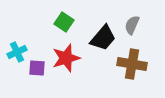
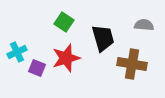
gray semicircle: moved 12 px right; rotated 72 degrees clockwise
black trapezoid: rotated 56 degrees counterclockwise
purple square: rotated 18 degrees clockwise
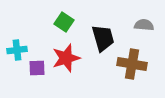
cyan cross: moved 2 px up; rotated 18 degrees clockwise
purple square: rotated 24 degrees counterclockwise
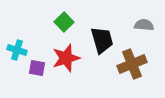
green square: rotated 12 degrees clockwise
black trapezoid: moved 1 px left, 2 px down
cyan cross: rotated 24 degrees clockwise
brown cross: rotated 32 degrees counterclockwise
purple square: rotated 12 degrees clockwise
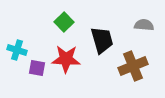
red star: moved 1 px down; rotated 20 degrees clockwise
brown cross: moved 1 px right, 2 px down
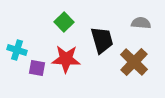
gray semicircle: moved 3 px left, 2 px up
brown cross: moved 1 px right, 4 px up; rotated 24 degrees counterclockwise
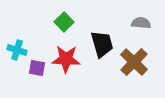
black trapezoid: moved 4 px down
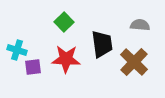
gray semicircle: moved 1 px left, 2 px down
black trapezoid: rotated 8 degrees clockwise
purple square: moved 4 px left, 1 px up; rotated 18 degrees counterclockwise
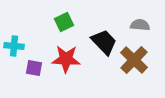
green square: rotated 18 degrees clockwise
black trapezoid: moved 2 px right, 2 px up; rotated 36 degrees counterclockwise
cyan cross: moved 3 px left, 4 px up; rotated 12 degrees counterclockwise
brown cross: moved 2 px up
purple square: moved 1 px right, 1 px down; rotated 18 degrees clockwise
